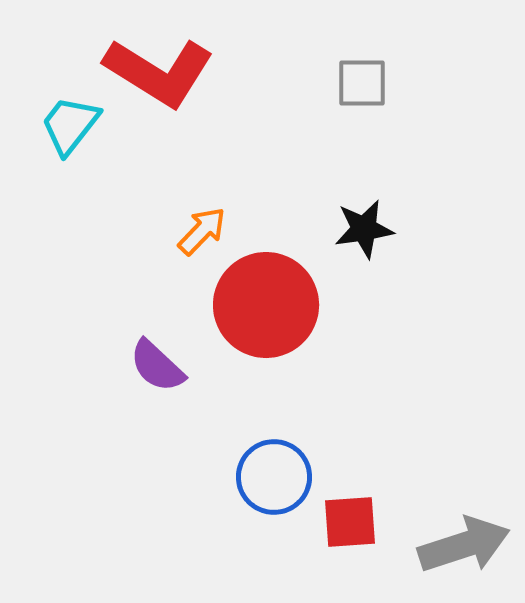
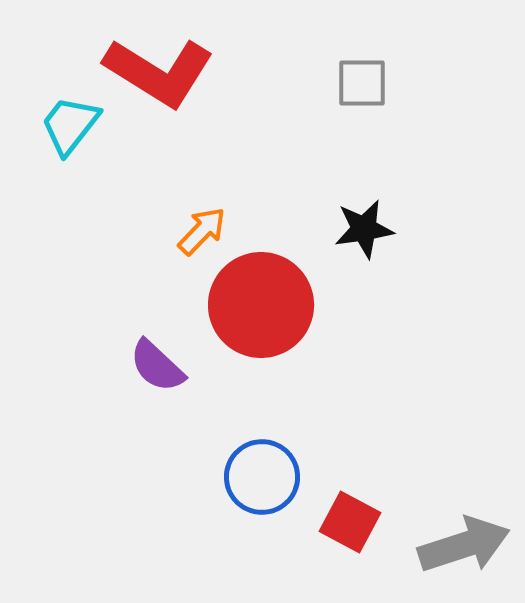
red circle: moved 5 px left
blue circle: moved 12 px left
red square: rotated 32 degrees clockwise
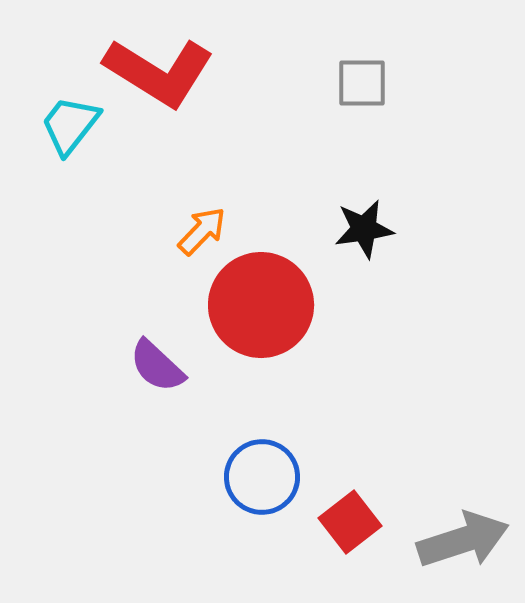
red square: rotated 24 degrees clockwise
gray arrow: moved 1 px left, 5 px up
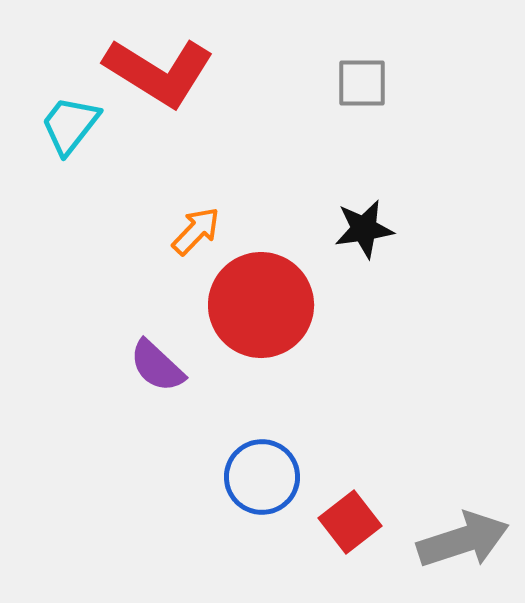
orange arrow: moved 6 px left
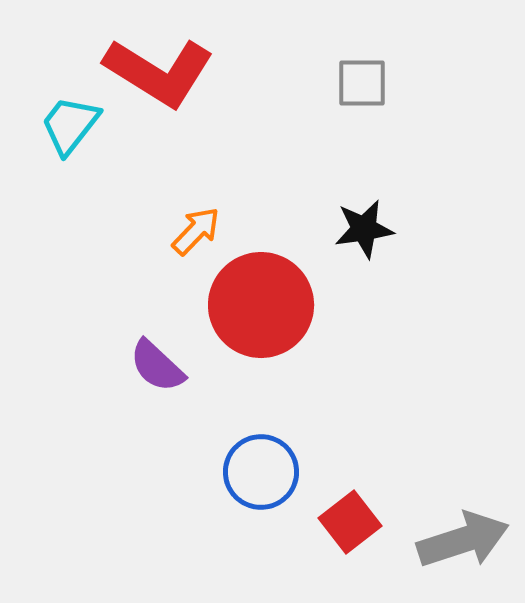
blue circle: moved 1 px left, 5 px up
